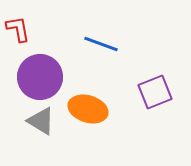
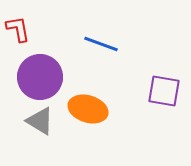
purple square: moved 9 px right, 1 px up; rotated 32 degrees clockwise
gray triangle: moved 1 px left
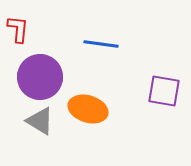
red L-shape: rotated 16 degrees clockwise
blue line: rotated 12 degrees counterclockwise
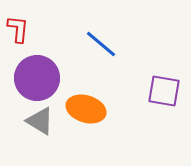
blue line: rotated 32 degrees clockwise
purple circle: moved 3 px left, 1 px down
orange ellipse: moved 2 px left
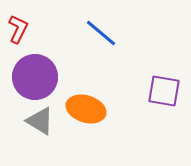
red L-shape: rotated 20 degrees clockwise
blue line: moved 11 px up
purple circle: moved 2 px left, 1 px up
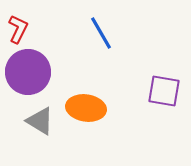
blue line: rotated 20 degrees clockwise
purple circle: moved 7 px left, 5 px up
orange ellipse: moved 1 px up; rotated 9 degrees counterclockwise
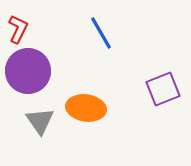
purple circle: moved 1 px up
purple square: moved 1 px left, 2 px up; rotated 32 degrees counterclockwise
gray triangle: rotated 24 degrees clockwise
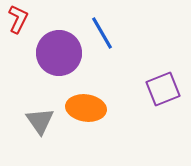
red L-shape: moved 10 px up
blue line: moved 1 px right
purple circle: moved 31 px right, 18 px up
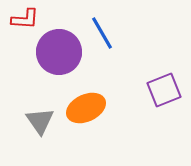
red L-shape: moved 7 px right; rotated 68 degrees clockwise
purple circle: moved 1 px up
purple square: moved 1 px right, 1 px down
orange ellipse: rotated 33 degrees counterclockwise
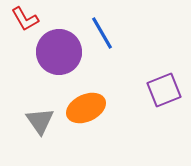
red L-shape: rotated 56 degrees clockwise
